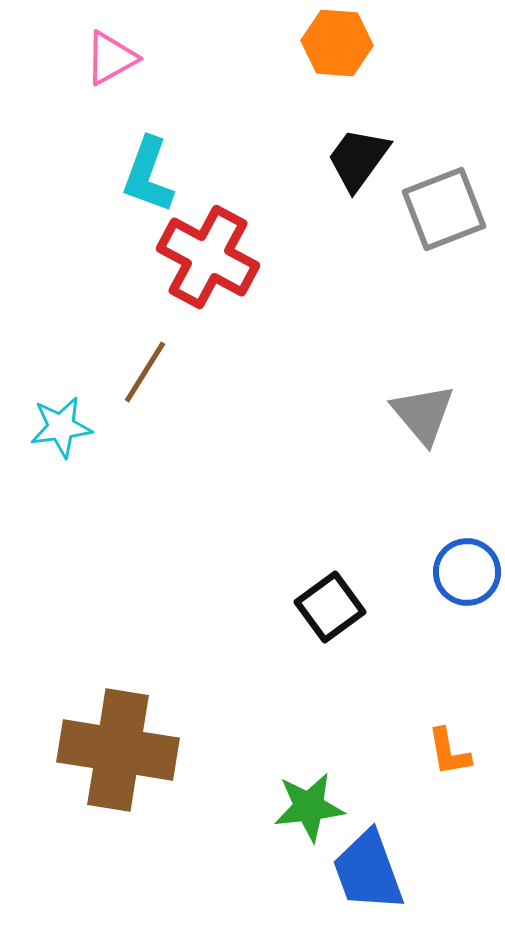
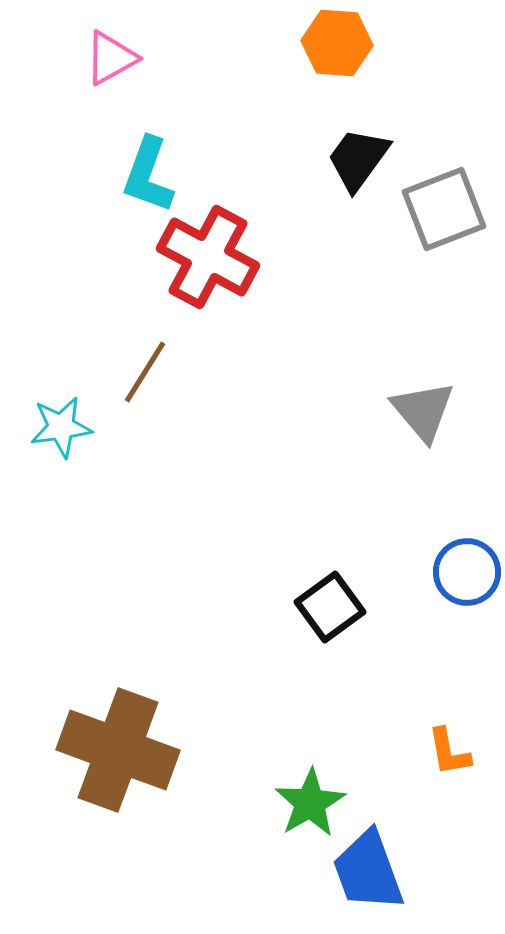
gray triangle: moved 3 px up
brown cross: rotated 11 degrees clockwise
green star: moved 1 px right, 4 px up; rotated 24 degrees counterclockwise
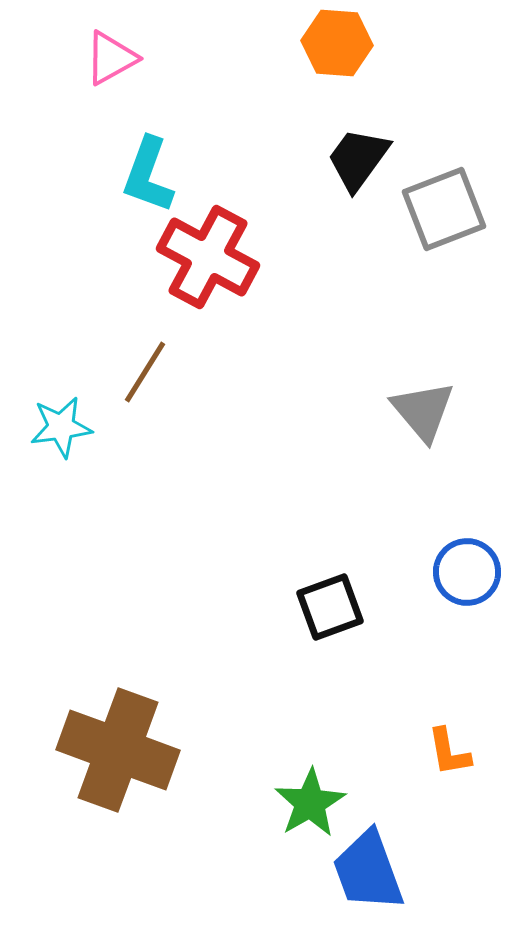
black square: rotated 16 degrees clockwise
